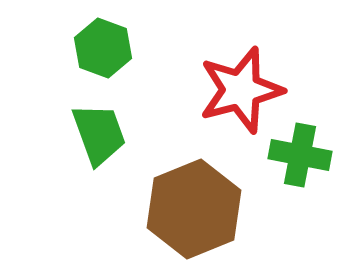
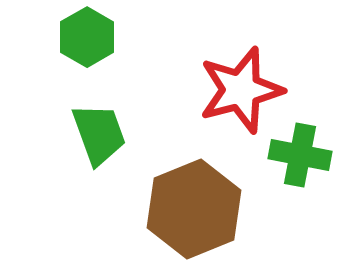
green hexagon: moved 16 px left, 11 px up; rotated 10 degrees clockwise
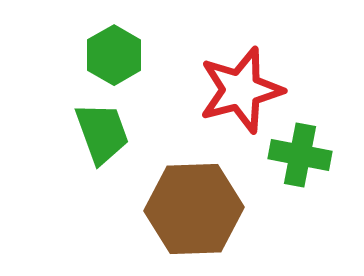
green hexagon: moved 27 px right, 18 px down
green trapezoid: moved 3 px right, 1 px up
brown hexagon: rotated 20 degrees clockwise
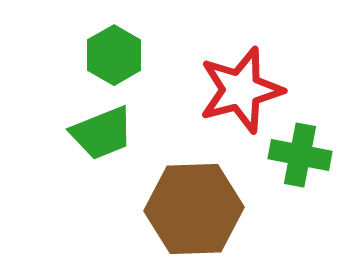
green trapezoid: rotated 88 degrees clockwise
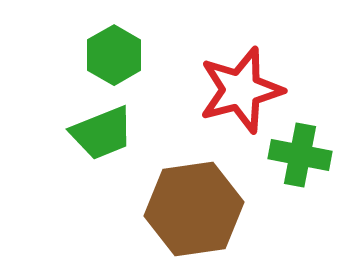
brown hexagon: rotated 6 degrees counterclockwise
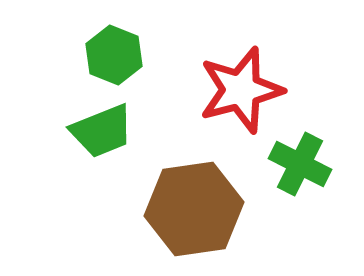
green hexagon: rotated 8 degrees counterclockwise
green trapezoid: moved 2 px up
green cross: moved 9 px down; rotated 16 degrees clockwise
